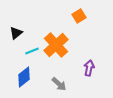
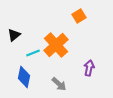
black triangle: moved 2 px left, 2 px down
cyan line: moved 1 px right, 2 px down
blue diamond: rotated 40 degrees counterclockwise
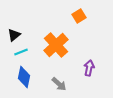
cyan line: moved 12 px left, 1 px up
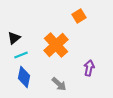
black triangle: moved 3 px down
cyan line: moved 3 px down
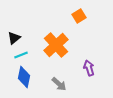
purple arrow: rotated 28 degrees counterclockwise
